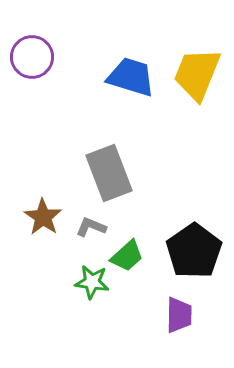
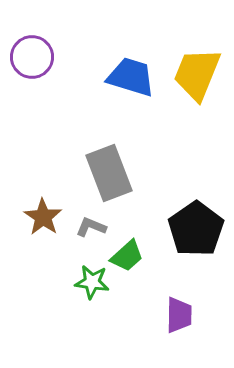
black pentagon: moved 2 px right, 22 px up
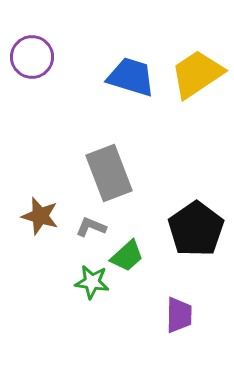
yellow trapezoid: rotated 34 degrees clockwise
brown star: moved 3 px left, 1 px up; rotated 18 degrees counterclockwise
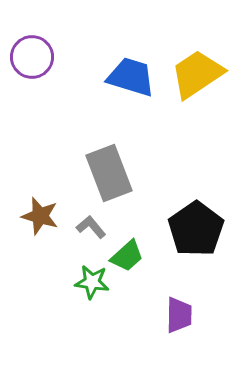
gray L-shape: rotated 28 degrees clockwise
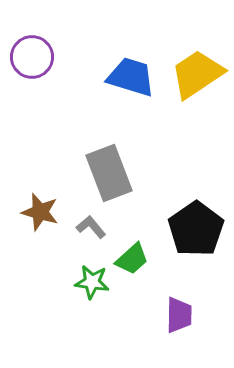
brown star: moved 4 px up
green trapezoid: moved 5 px right, 3 px down
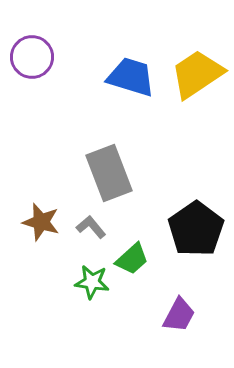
brown star: moved 1 px right, 10 px down
purple trapezoid: rotated 27 degrees clockwise
